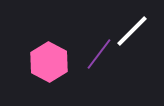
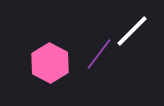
pink hexagon: moved 1 px right, 1 px down
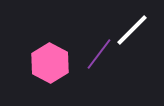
white line: moved 1 px up
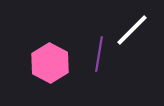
purple line: rotated 28 degrees counterclockwise
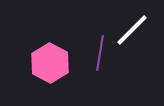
purple line: moved 1 px right, 1 px up
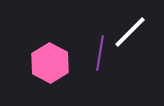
white line: moved 2 px left, 2 px down
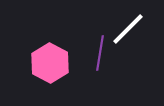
white line: moved 2 px left, 3 px up
